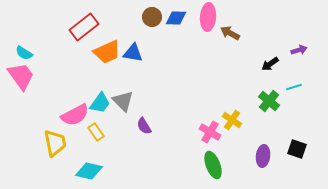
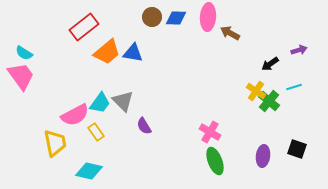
orange trapezoid: rotated 16 degrees counterclockwise
yellow cross: moved 24 px right, 29 px up
green ellipse: moved 2 px right, 4 px up
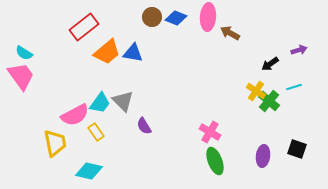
blue diamond: rotated 20 degrees clockwise
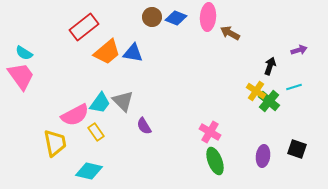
black arrow: moved 2 px down; rotated 144 degrees clockwise
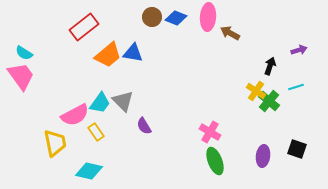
orange trapezoid: moved 1 px right, 3 px down
cyan line: moved 2 px right
